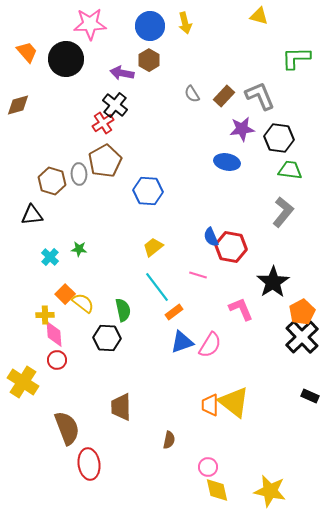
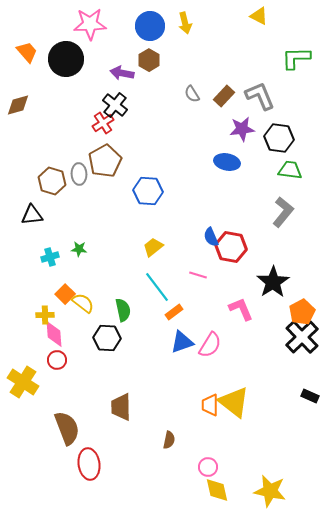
yellow triangle at (259, 16): rotated 12 degrees clockwise
cyan cross at (50, 257): rotated 30 degrees clockwise
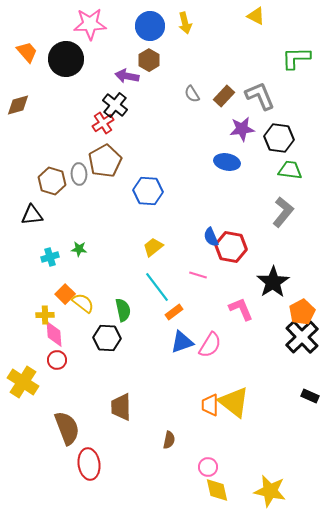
yellow triangle at (259, 16): moved 3 px left
purple arrow at (122, 73): moved 5 px right, 3 px down
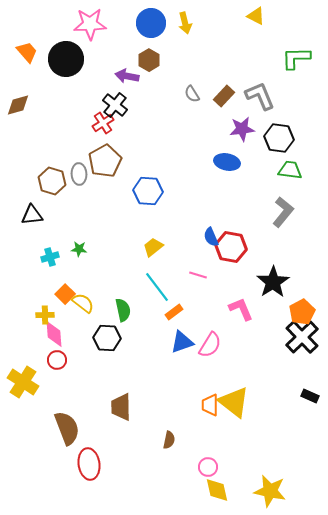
blue circle at (150, 26): moved 1 px right, 3 px up
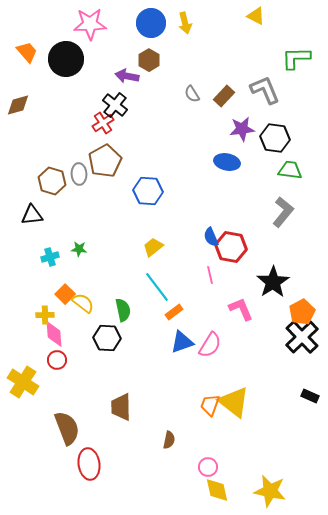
gray L-shape at (260, 96): moved 5 px right, 6 px up
black hexagon at (279, 138): moved 4 px left
pink line at (198, 275): moved 12 px right; rotated 60 degrees clockwise
orange trapezoid at (210, 405): rotated 20 degrees clockwise
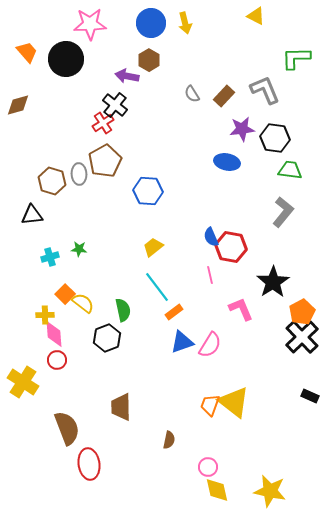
black hexagon at (107, 338): rotated 24 degrees counterclockwise
